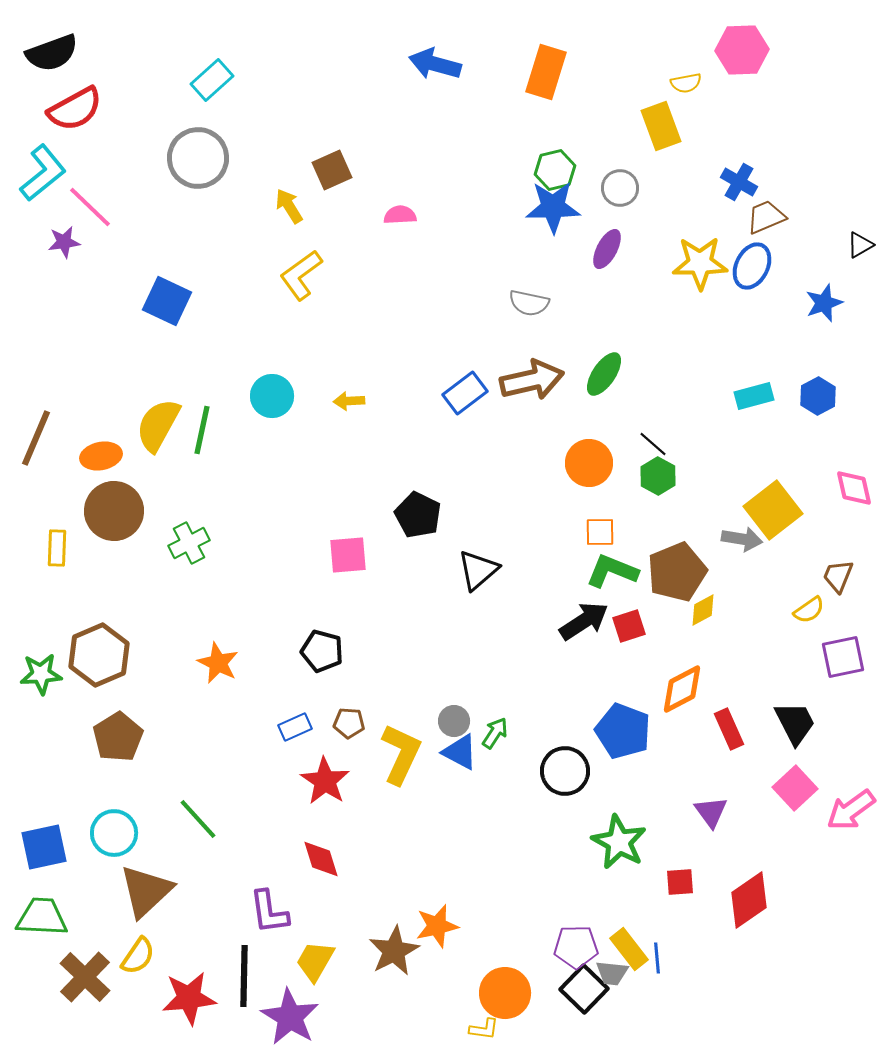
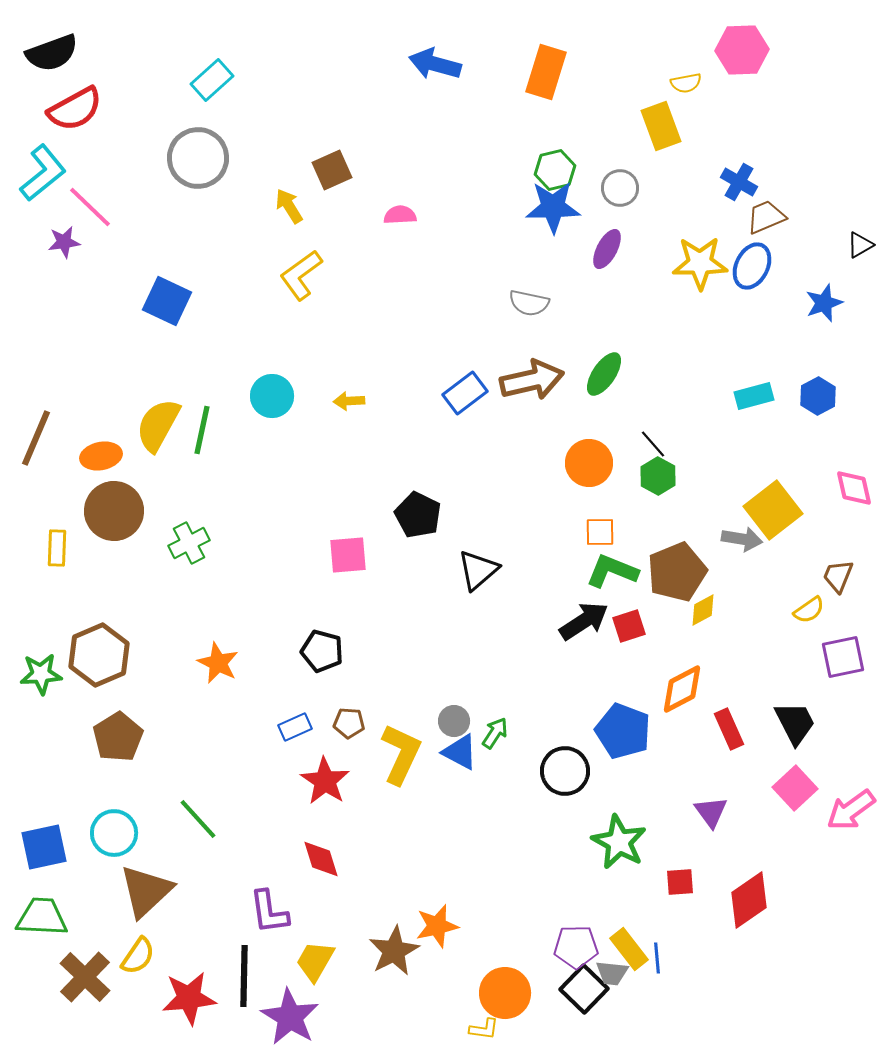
black line at (653, 444): rotated 8 degrees clockwise
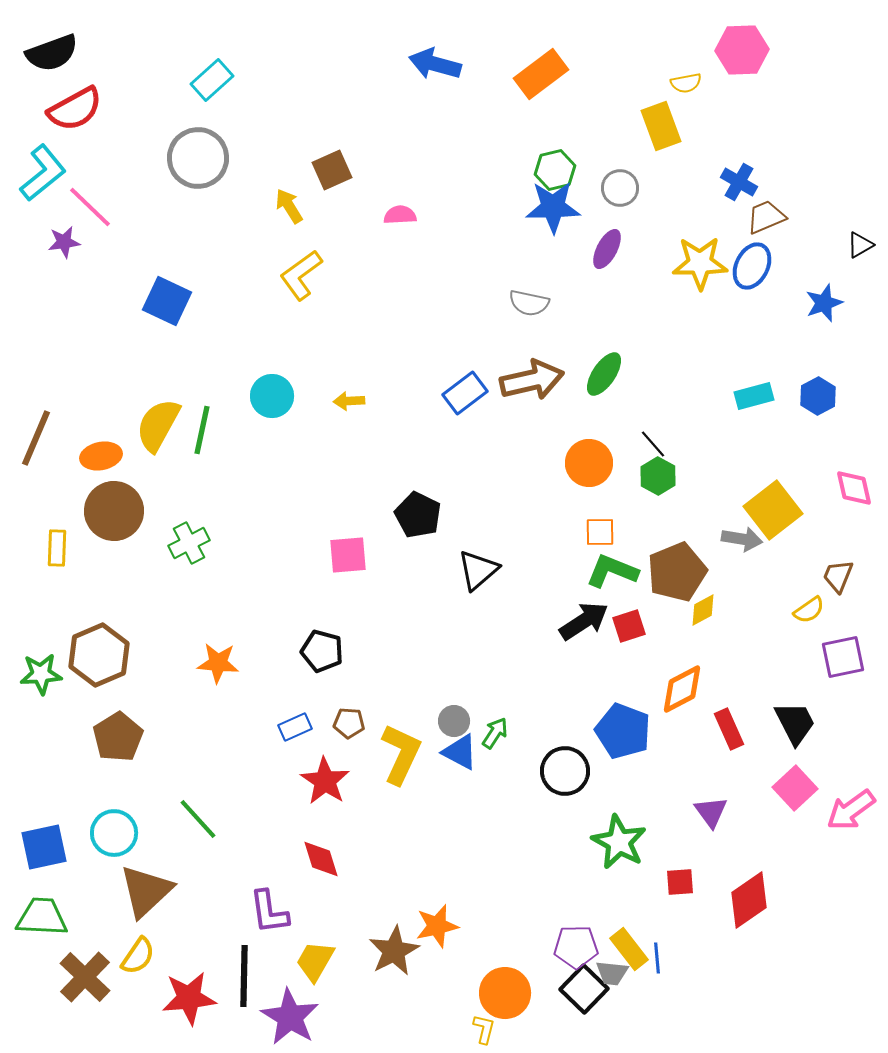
orange rectangle at (546, 72): moved 5 px left, 2 px down; rotated 36 degrees clockwise
orange star at (218, 663): rotated 21 degrees counterclockwise
yellow L-shape at (484, 1029): rotated 84 degrees counterclockwise
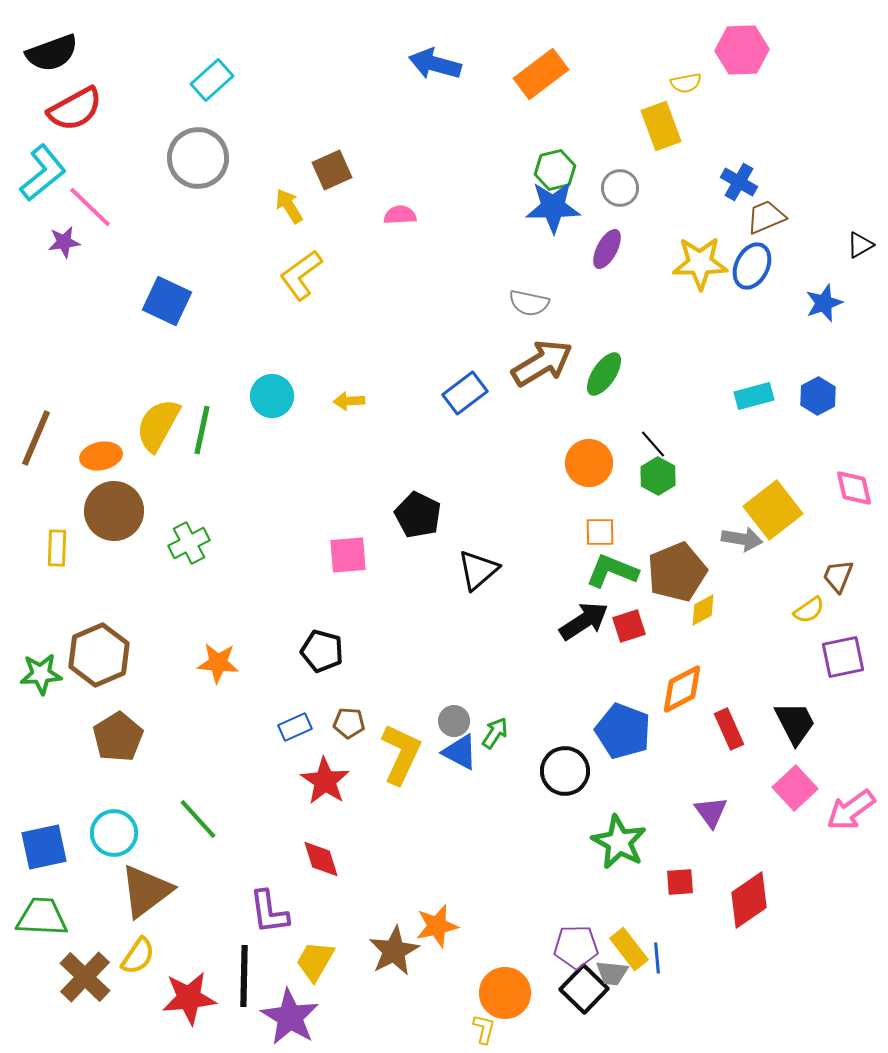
brown arrow at (532, 380): moved 10 px right, 17 px up; rotated 18 degrees counterclockwise
brown triangle at (146, 891): rotated 6 degrees clockwise
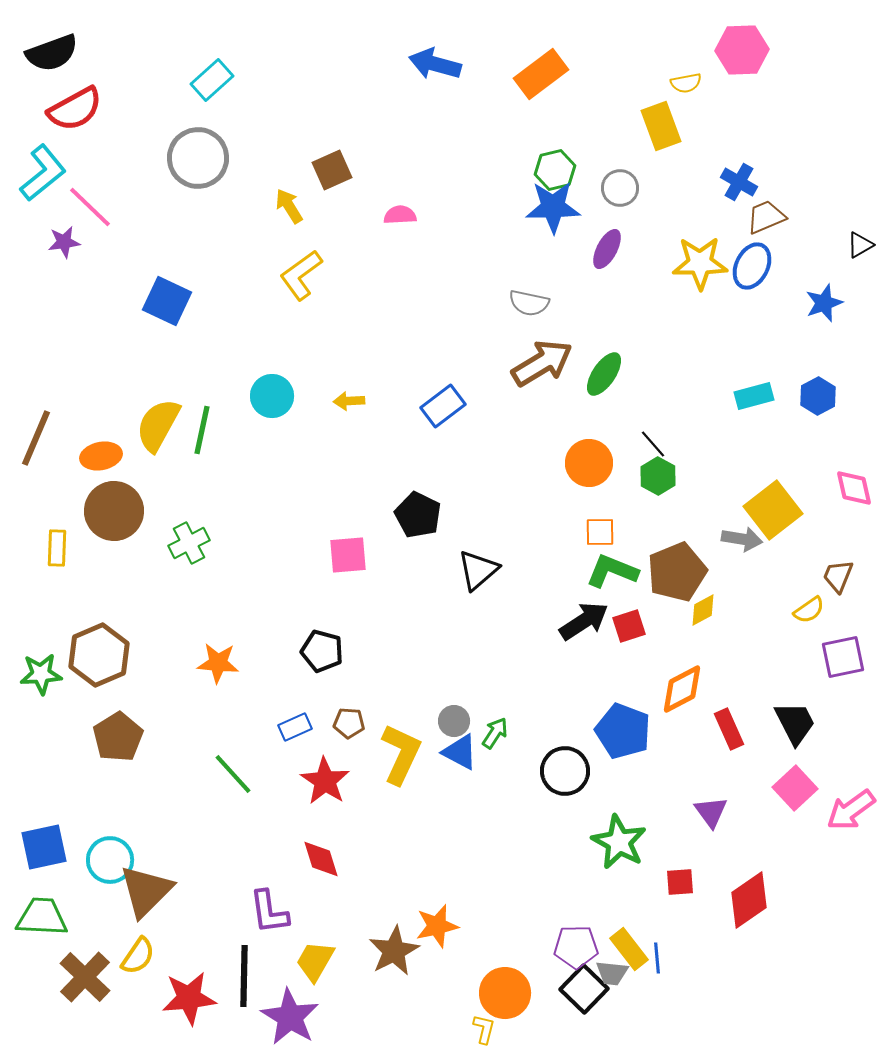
blue rectangle at (465, 393): moved 22 px left, 13 px down
green line at (198, 819): moved 35 px right, 45 px up
cyan circle at (114, 833): moved 4 px left, 27 px down
brown triangle at (146, 891): rotated 8 degrees counterclockwise
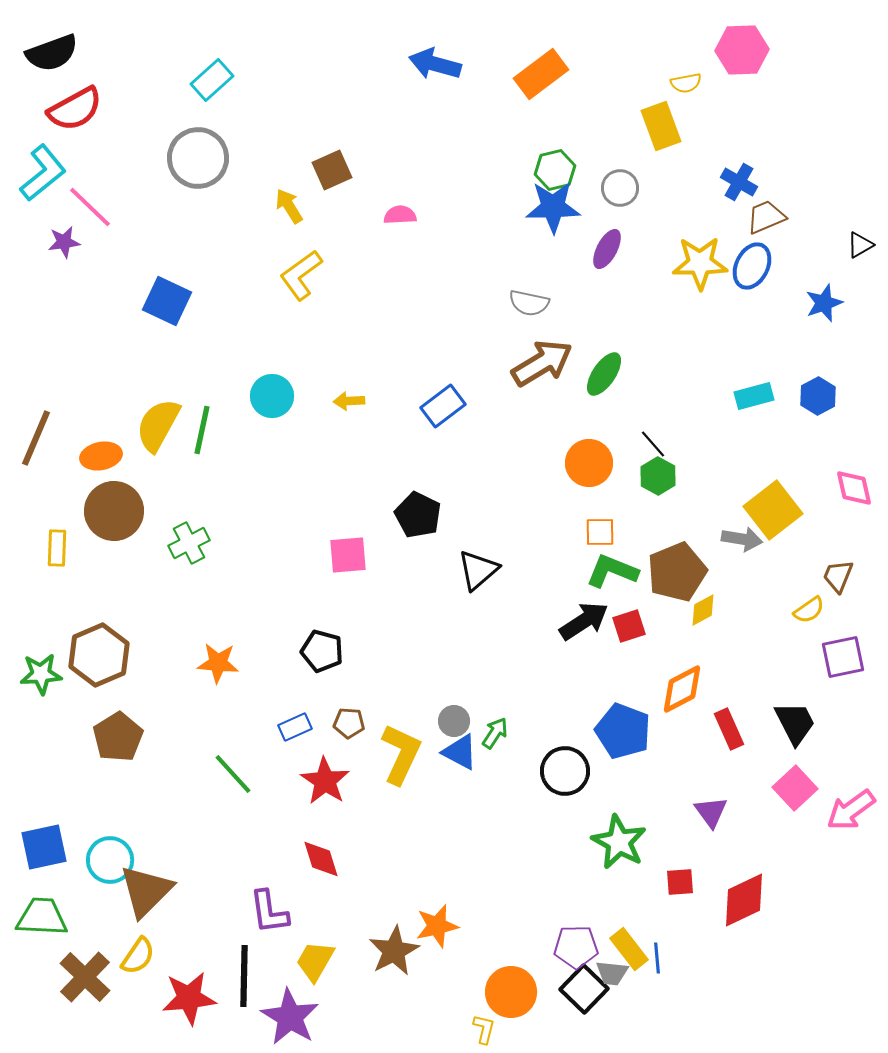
red diamond at (749, 900): moved 5 px left; rotated 10 degrees clockwise
orange circle at (505, 993): moved 6 px right, 1 px up
